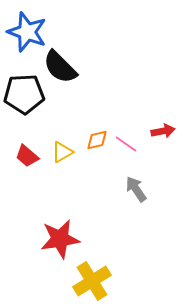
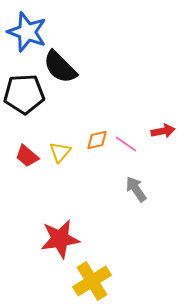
yellow triangle: moved 2 px left; rotated 20 degrees counterclockwise
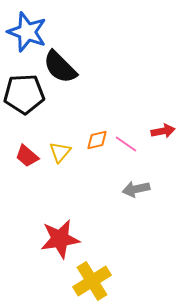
gray arrow: rotated 68 degrees counterclockwise
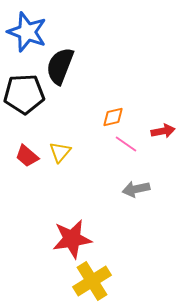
black semicircle: moved 1 px up; rotated 66 degrees clockwise
orange diamond: moved 16 px right, 23 px up
red star: moved 12 px right
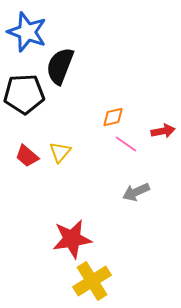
gray arrow: moved 3 px down; rotated 12 degrees counterclockwise
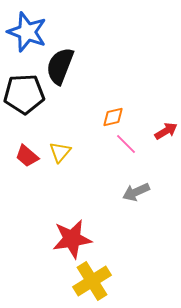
red arrow: moved 3 px right; rotated 20 degrees counterclockwise
pink line: rotated 10 degrees clockwise
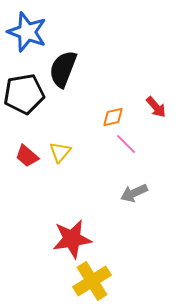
black semicircle: moved 3 px right, 3 px down
black pentagon: rotated 6 degrees counterclockwise
red arrow: moved 10 px left, 24 px up; rotated 80 degrees clockwise
gray arrow: moved 2 px left, 1 px down
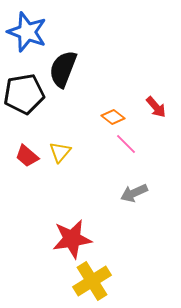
orange diamond: rotated 50 degrees clockwise
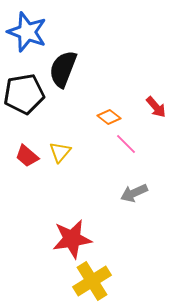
orange diamond: moved 4 px left
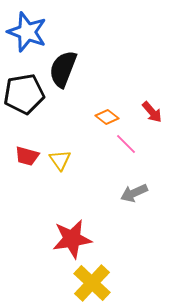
red arrow: moved 4 px left, 5 px down
orange diamond: moved 2 px left
yellow triangle: moved 8 px down; rotated 15 degrees counterclockwise
red trapezoid: rotated 25 degrees counterclockwise
yellow cross: moved 2 px down; rotated 15 degrees counterclockwise
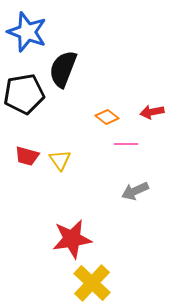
red arrow: rotated 120 degrees clockwise
pink line: rotated 45 degrees counterclockwise
gray arrow: moved 1 px right, 2 px up
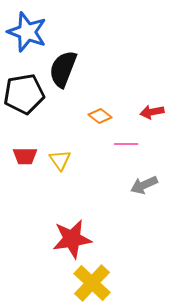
orange diamond: moved 7 px left, 1 px up
red trapezoid: moved 2 px left; rotated 15 degrees counterclockwise
gray arrow: moved 9 px right, 6 px up
